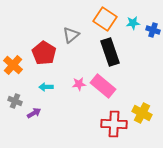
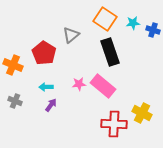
orange cross: rotated 18 degrees counterclockwise
purple arrow: moved 17 px right, 8 px up; rotated 24 degrees counterclockwise
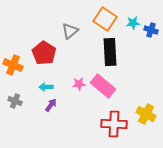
blue cross: moved 2 px left
gray triangle: moved 1 px left, 4 px up
black rectangle: rotated 16 degrees clockwise
yellow cross: moved 4 px right, 1 px down
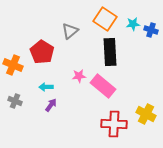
cyan star: moved 1 px down
red pentagon: moved 2 px left, 1 px up
pink star: moved 8 px up
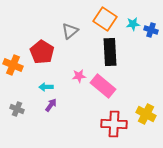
gray cross: moved 2 px right, 8 px down
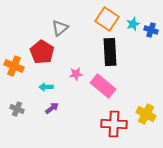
orange square: moved 2 px right
cyan star: rotated 16 degrees counterclockwise
gray triangle: moved 10 px left, 3 px up
orange cross: moved 1 px right, 1 px down
pink star: moved 3 px left, 2 px up
purple arrow: moved 1 px right, 3 px down; rotated 16 degrees clockwise
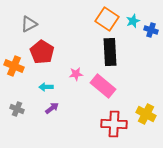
cyan star: moved 3 px up
gray triangle: moved 31 px left, 4 px up; rotated 12 degrees clockwise
